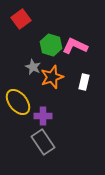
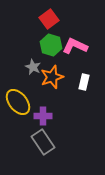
red square: moved 28 px right
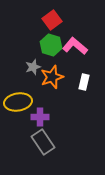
red square: moved 3 px right, 1 px down
pink L-shape: rotated 15 degrees clockwise
gray star: rotated 28 degrees clockwise
yellow ellipse: rotated 60 degrees counterclockwise
purple cross: moved 3 px left, 1 px down
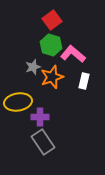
pink L-shape: moved 2 px left, 8 px down
white rectangle: moved 1 px up
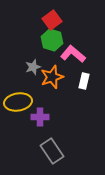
green hexagon: moved 1 px right, 5 px up
gray rectangle: moved 9 px right, 9 px down
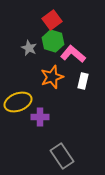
green hexagon: moved 1 px right, 1 px down
gray star: moved 4 px left, 19 px up; rotated 28 degrees counterclockwise
white rectangle: moved 1 px left
yellow ellipse: rotated 12 degrees counterclockwise
gray rectangle: moved 10 px right, 5 px down
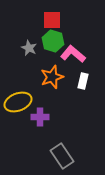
red square: rotated 36 degrees clockwise
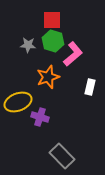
gray star: moved 1 px left, 3 px up; rotated 21 degrees counterclockwise
pink L-shape: rotated 100 degrees clockwise
orange star: moved 4 px left
white rectangle: moved 7 px right, 6 px down
purple cross: rotated 18 degrees clockwise
gray rectangle: rotated 10 degrees counterclockwise
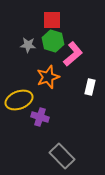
yellow ellipse: moved 1 px right, 2 px up
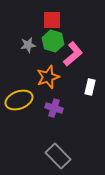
gray star: rotated 14 degrees counterclockwise
purple cross: moved 14 px right, 9 px up
gray rectangle: moved 4 px left
